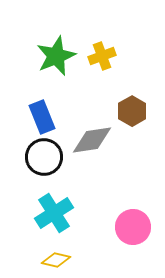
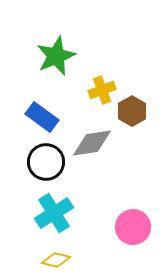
yellow cross: moved 34 px down
blue rectangle: rotated 32 degrees counterclockwise
gray diamond: moved 3 px down
black circle: moved 2 px right, 5 px down
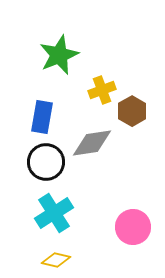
green star: moved 3 px right, 1 px up
blue rectangle: rotated 64 degrees clockwise
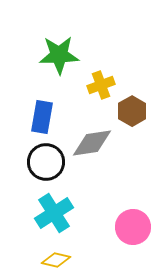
green star: rotated 21 degrees clockwise
yellow cross: moved 1 px left, 5 px up
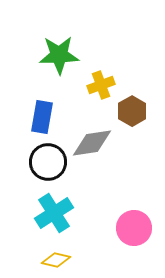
black circle: moved 2 px right
pink circle: moved 1 px right, 1 px down
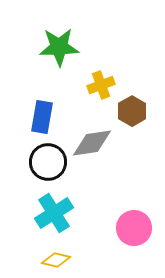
green star: moved 8 px up
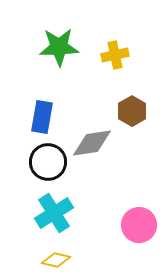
yellow cross: moved 14 px right, 30 px up; rotated 8 degrees clockwise
pink circle: moved 5 px right, 3 px up
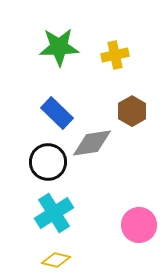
blue rectangle: moved 15 px right, 4 px up; rotated 56 degrees counterclockwise
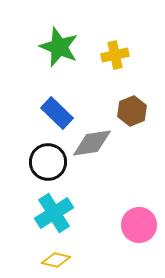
green star: rotated 24 degrees clockwise
brown hexagon: rotated 8 degrees clockwise
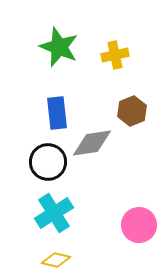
blue rectangle: rotated 40 degrees clockwise
